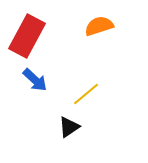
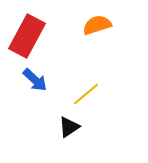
orange semicircle: moved 2 px left, 1 px up
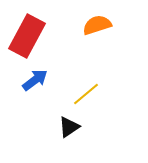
blue arrow: rotated 80 degrees counterclockwise
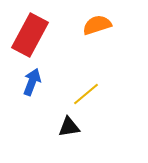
red rectangle: moved 3 px right, 1 px up
blue arrow: moved 3 px left, 2 px down; rotated 32 degrees counterclockwise
black triangle: rotated 25 degrees clockwise
